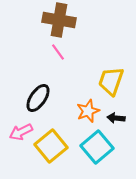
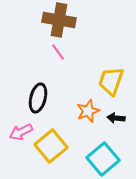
black ellipse: rotated 20 degrees counterclockwise
cyan square: moved 6 px right, 12 px down
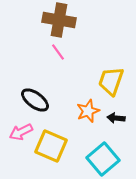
black ellipse: moved 3 px left, 2 px down; rotated 68 degrees counterclockwise
yellow square: rotated 28 degrees counterclockwise
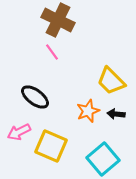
brown cross: moved 1 px left; rotated 16 degrees clockwise
pink line: moved 6 px left
yellow trapezoid: rotated 64 degrees counterclockwise
black ellipse: moved 3 px up
black arrow: moved 4 px up
pink arrow: moved 2 px left
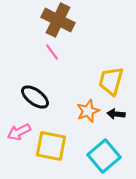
yellow trapezoid: rotated 60 degrees clockwise
yellow square: rotated 12 degrees counterclockwise
cyan square: moved 1 px right, 3 px up
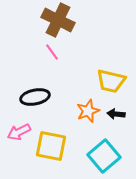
yellow trapezoid: rotated 92 degrees counterclockwise
black ellipse: rotated 48 degrees counterclockwise
